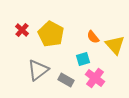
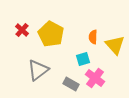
orange semicircle: rotated 40 degrees clockwise
gray rectangle: moved 5 px right, 4 px down
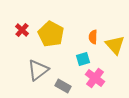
gray rectangle: moved 8 px left, 2 px down
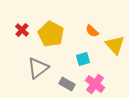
orange semicircle: moved 1 px left, 6 px up; rotated 48 degrees counterclockwise
gray triangle: moved 2 px up
pink cross: moved 6 px down
gray rectangle: moved 4 px right, 2 px up
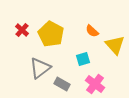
gray triangle: moved 2 px right
gray rectangle: moved 5 px left
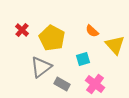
yellow pentagon: moved 1 px right, 4 px down
gray triangle: moved 1 px right, 1 px up
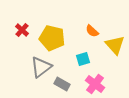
yellow pentagon: rotated 15 degrees counterclockwise
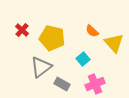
yellow triangle: moved 1 px left, 2 px up
cyan square: rotated 24 degrees counterclockwise
pink cross: rotated 30 degrees clockwise
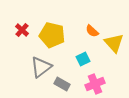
yellow pentagon: moved 3 px up
cyan square: rotated 16 degrees clockwise
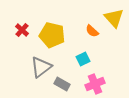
yellow triangle: moved 25 px up
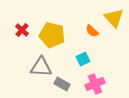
gray triangle: rotated 40 degrees clockwise
